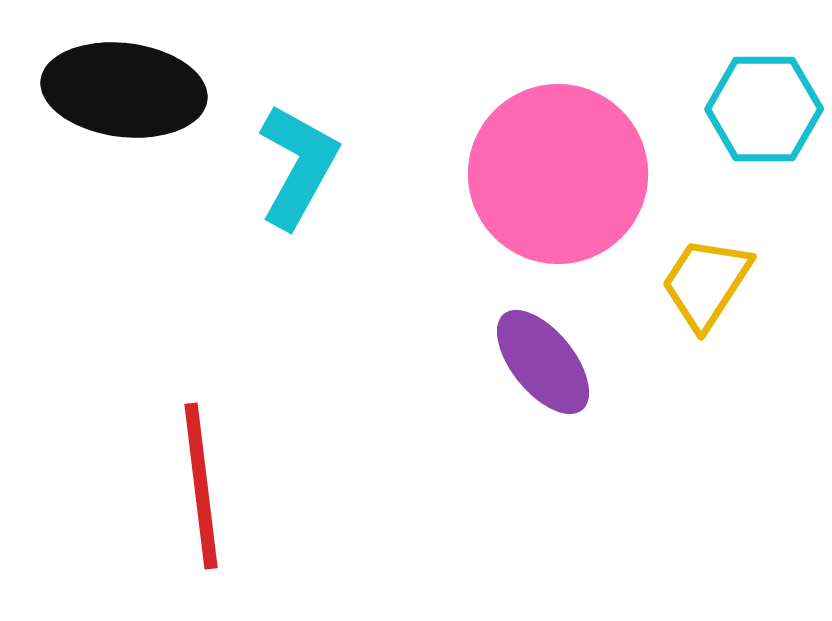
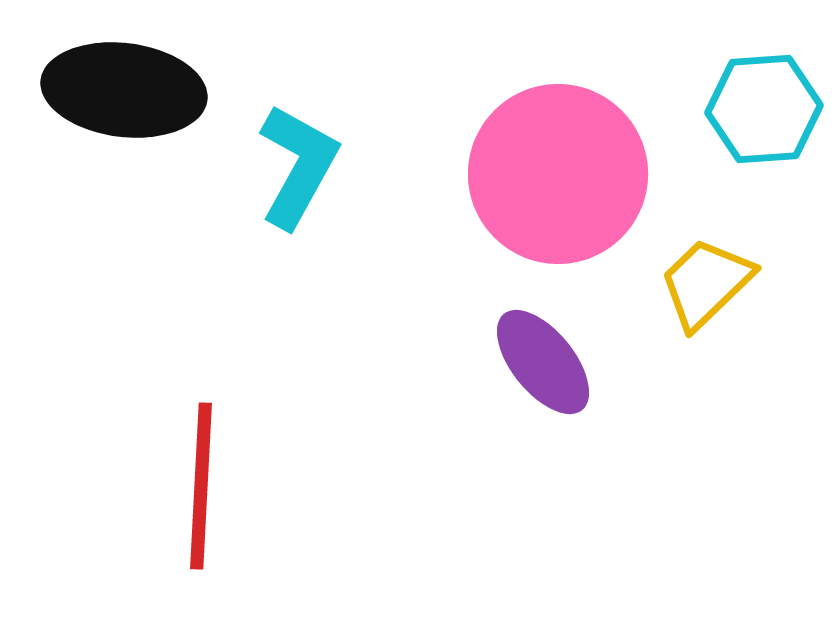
cyan hexagon: rotated 4 degrees counterclockwise
yellow trapezoid: rotated 13 degrees clockwise
red line: rotated 10 degrees clockwise
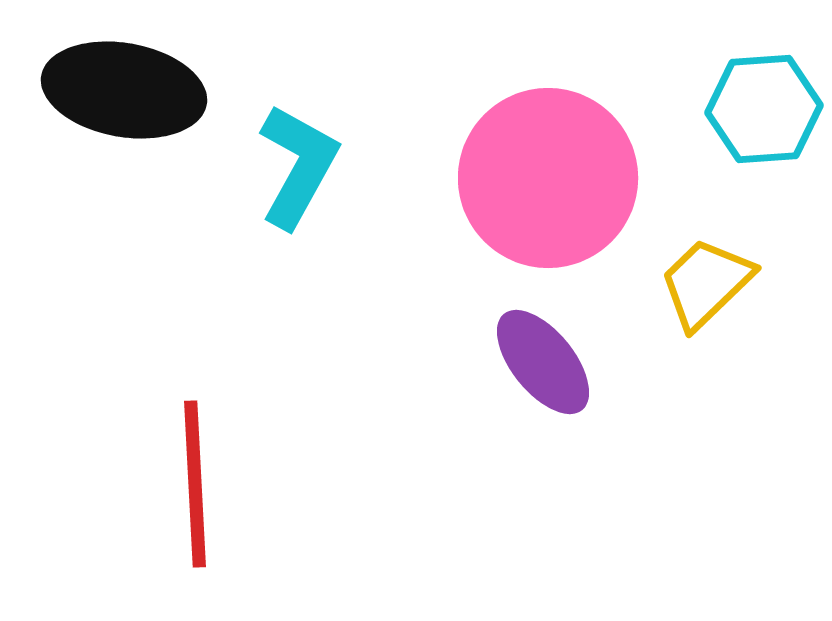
black ellipse: rotated 3 degrees clockwise
pink circle: moved 10 px left, 4 px down
red line: moved 6 px left, 2 px up; rotated 6 degrees counterclockwise
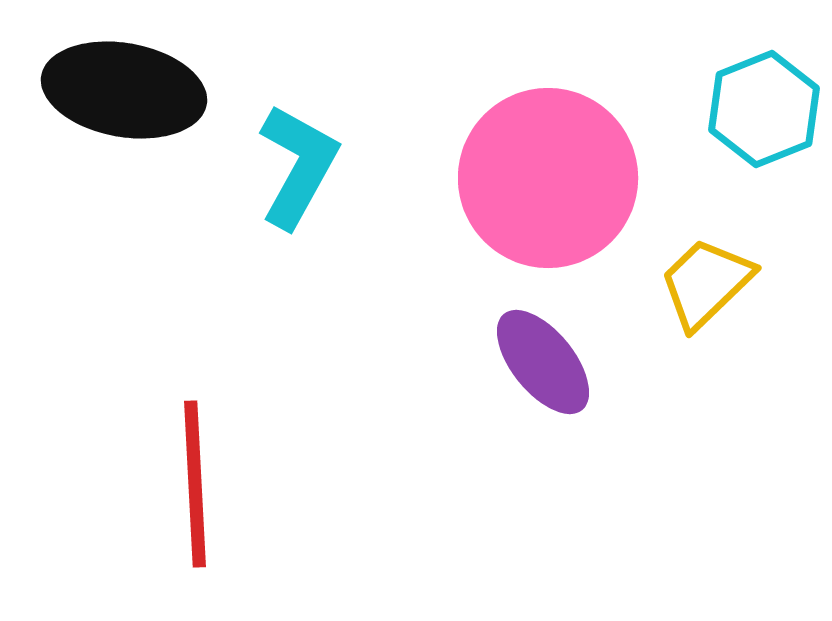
cyan hexagon: rotated 18 degrees counterclockwise
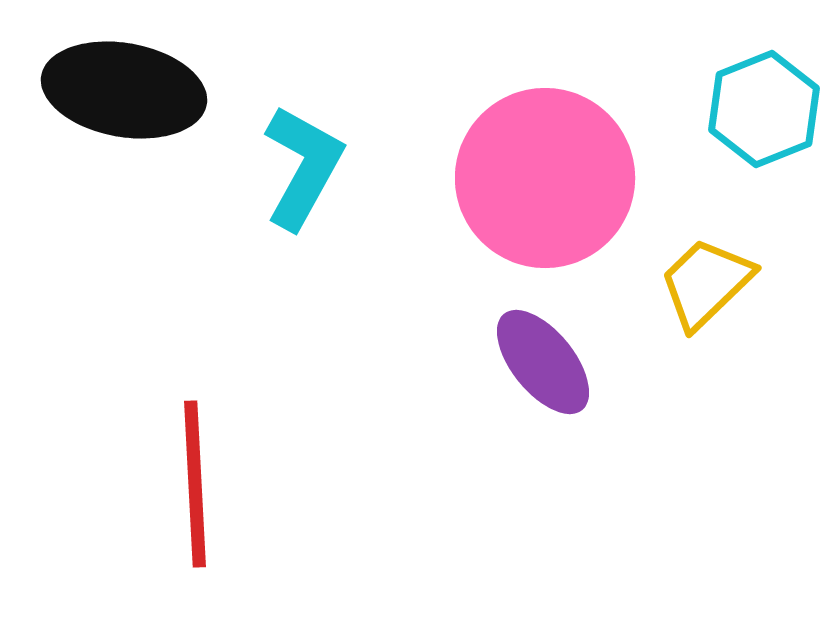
cyan L-shape: moved 5 px right, 1 px down
pink circle: moved 3 px left
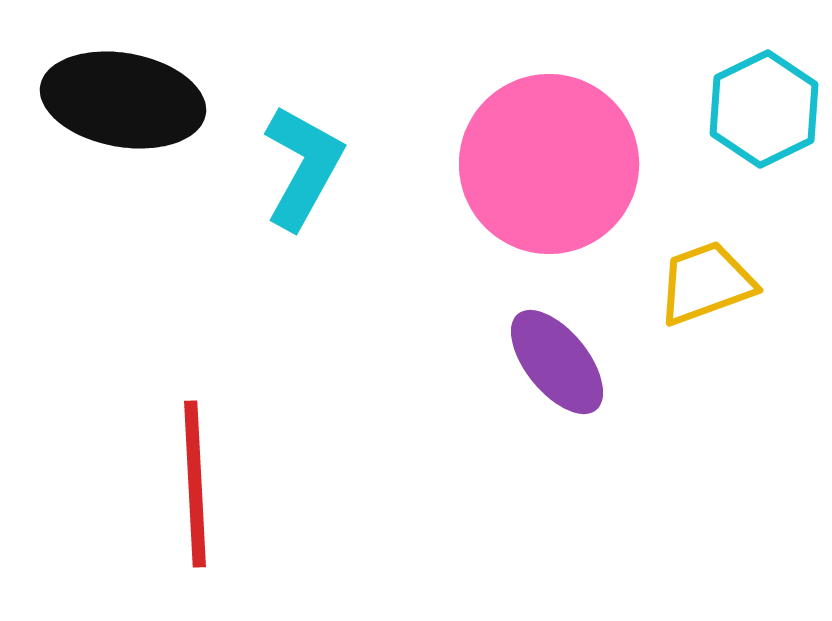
black ellipse: moved 1 px left, 10 px down
cyan hexagon: rotated 4 degrees counterclockwise
pink circle: moved 4 px right, 14 px up
yellow trapezoid: rotated 24 degrees clockwise
purple ellipse: moved 14 px right
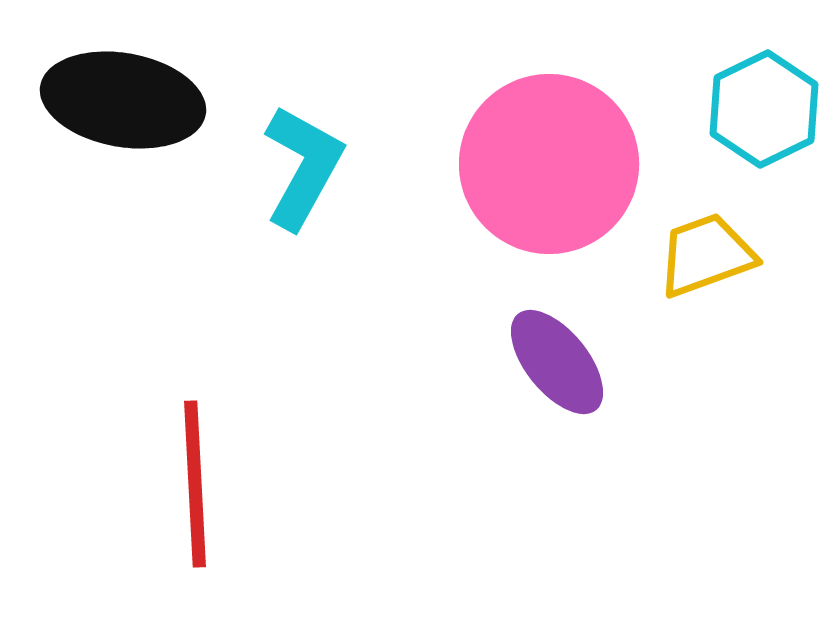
yellow trapezoid: moved 28 px up
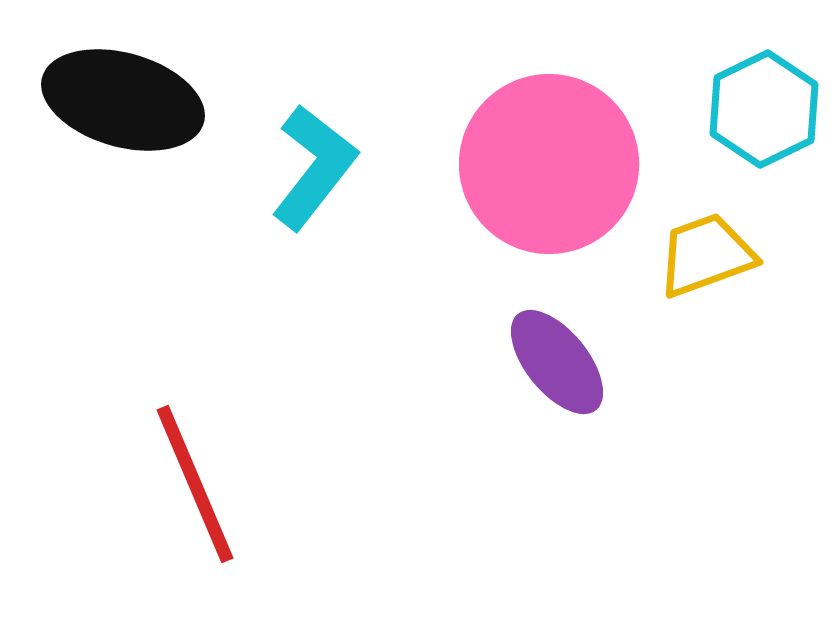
black ellipse: rotated 6 degrees clockwise
cyan L-shape: moved 11 px right; rotated 9 degrees clockwise
red line: rotated 20 degrees counterclockwise
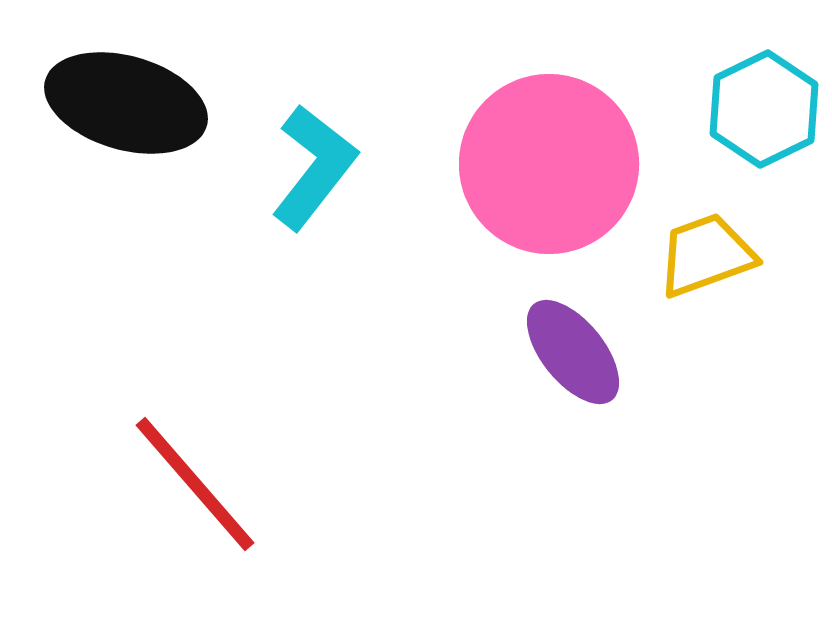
black ellipse: moved 3 px right, 3 px down
purple ellipse: moved 16 px right, 10 px up
red line: rotated 18 degrees counterclockwise
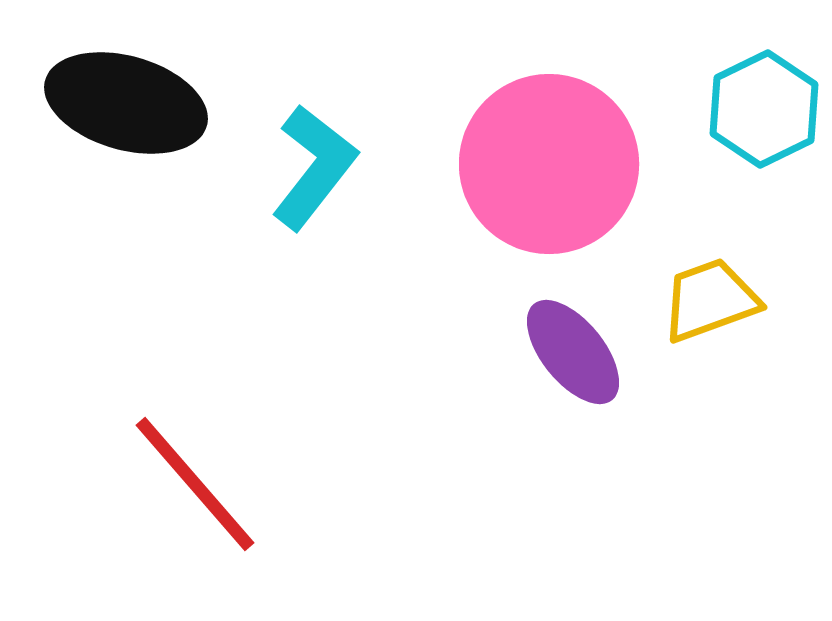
yellow trapezoid: moved 4 px right, 45 px down
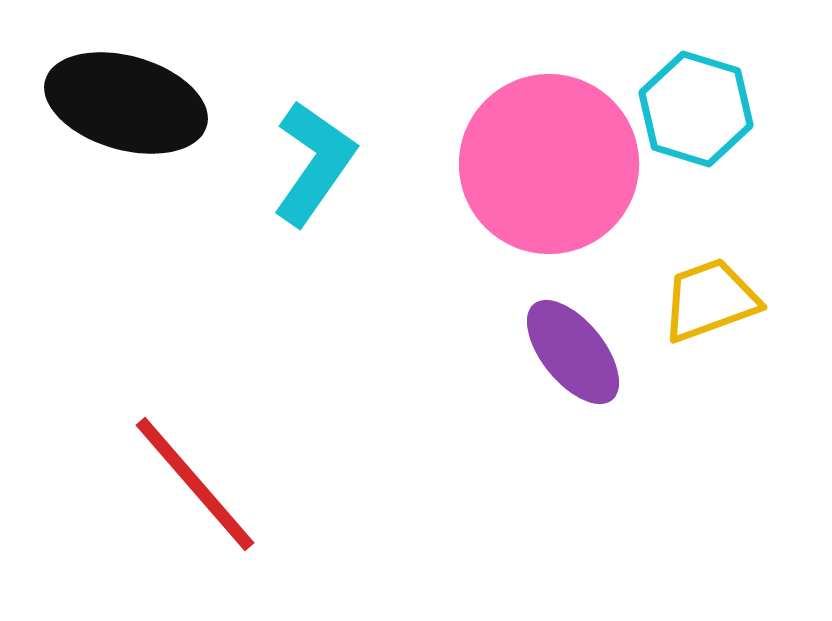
cyan hexagon: moved 68 px left; rotated 17 degrees counterclockwise
cyan L-shape: moved 4 px up; rotated 3 degrees counterclockwise
